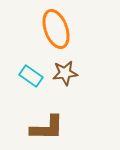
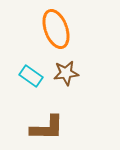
brown star: moved 1 px right
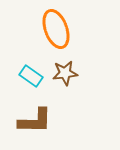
brown star: moved 1 px left
brown L-shape: moved 12 px left, 7 px up
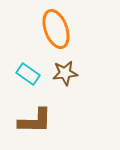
cyan rectangle: moved 3 px left, 2 px up
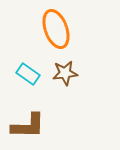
brown L-shape: moved 7 px left, 5 px down
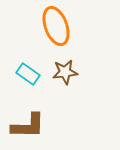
orange ellipse: moved 3 px up
brown star: moved 1 px up
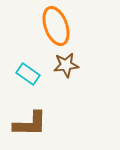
brown star: moved 1 px right, 7 px up
brown L-shape: moved 2 px right, 2 px up
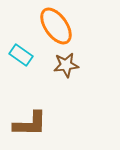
orange ellipse: rotated 15 degrees counterclockwise
cyan rectangle: moved 7 px left, 19 px up
